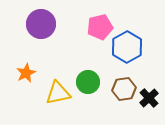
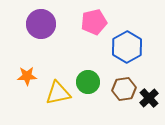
pink pentagon: moved 6 px left, 5 px up
orange star: moved 1 px right, 3 px down; rotated 24 degrees clockwise
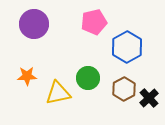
purple circle: moved 7 px left
green circle: moved 4 px up
brown hexagon: rotated 20 degrees counterclockwise
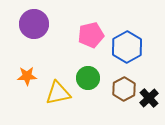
pink pentagon: moved 3 px left, 13 px down
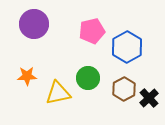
pink pentagon: moved 1 px right, 4 px up
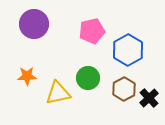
blue hexagon: moved 1 px right, 3 px down
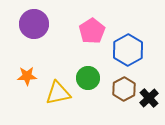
pink pentagon: rotated 20 degrees counterclockwise
